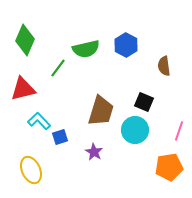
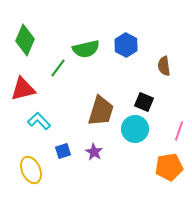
cyan circle: moved 1 px up
blue square: moved 3 px right, 14 px down
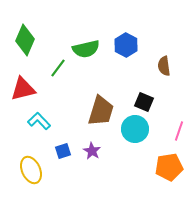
purple star: moved 2 px left, 1 px up
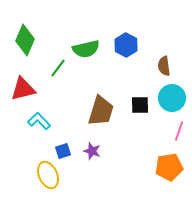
black square: moved 4 px left, 3 px down; rotated 24 degrees counterclockwise
cyan circle: moved 37 px right, 31 px up
purple star: rotated 12 degrees counterclockwise
yellow ellipse: moved 17 px right, 5 px down
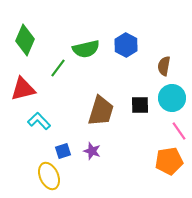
brown semicircle: rotated 18 degrees clockwise
pink line: rotated 54 degrees counterclockwise
orange pentagon: moved 6 px up
yellow ellipse: moved 1 px right, 1 px down
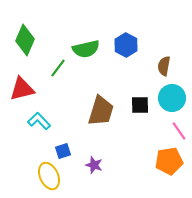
red triangle: moved 1 px left
purple star: moved 2 px right, 14 px down
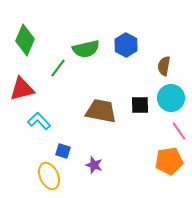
cyan circle: moved 1 px left
brown trapezoid: rotated 96 degrees counterclockwise
blue square: rotated 35 degrees clockwise
